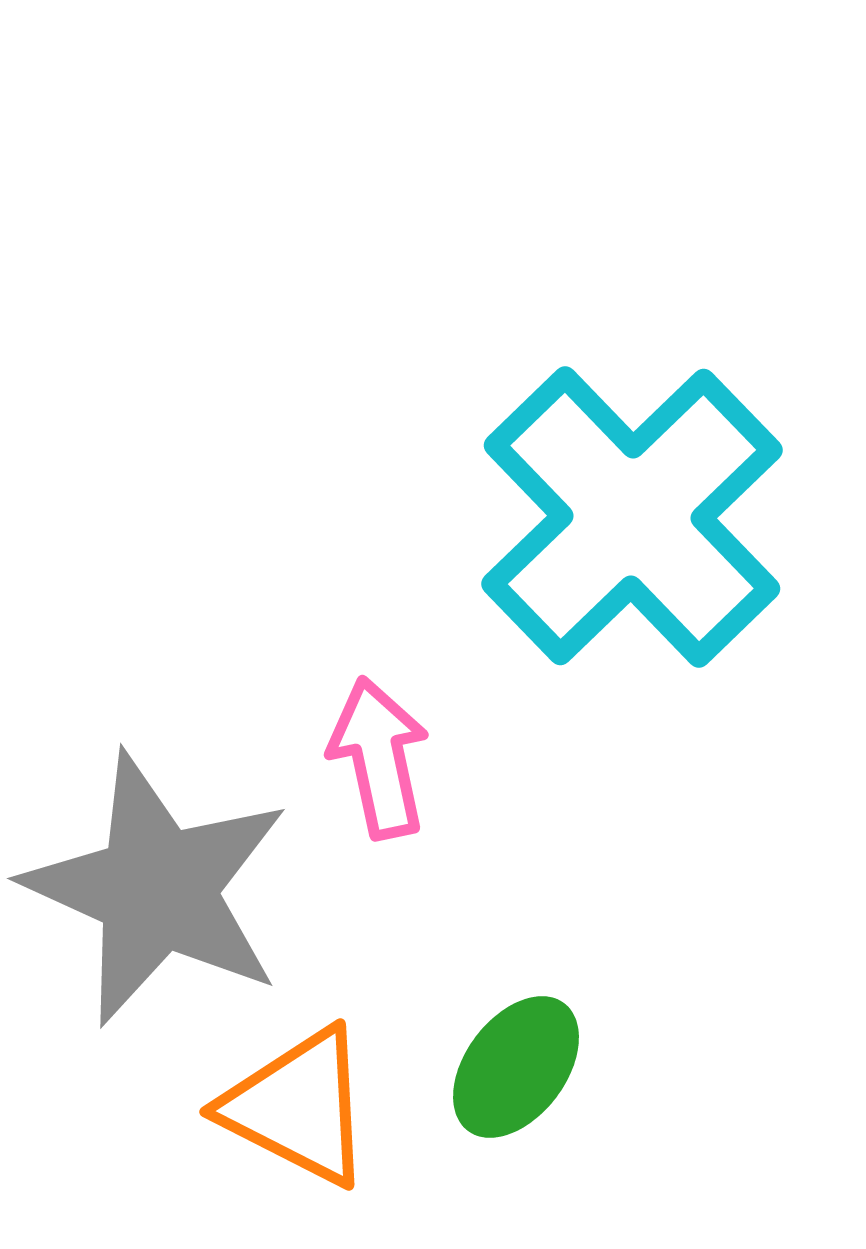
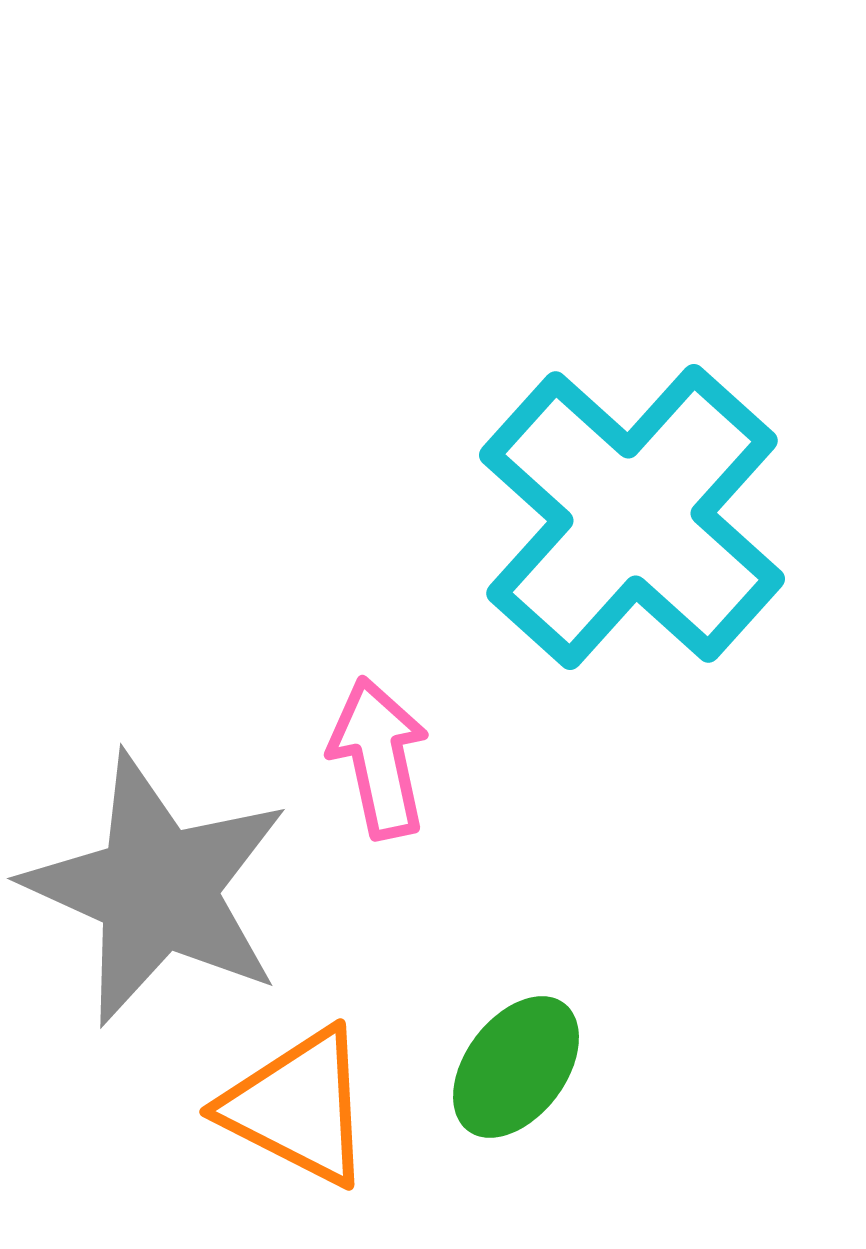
cyan cross: rotated 4 degrees counterclockwise
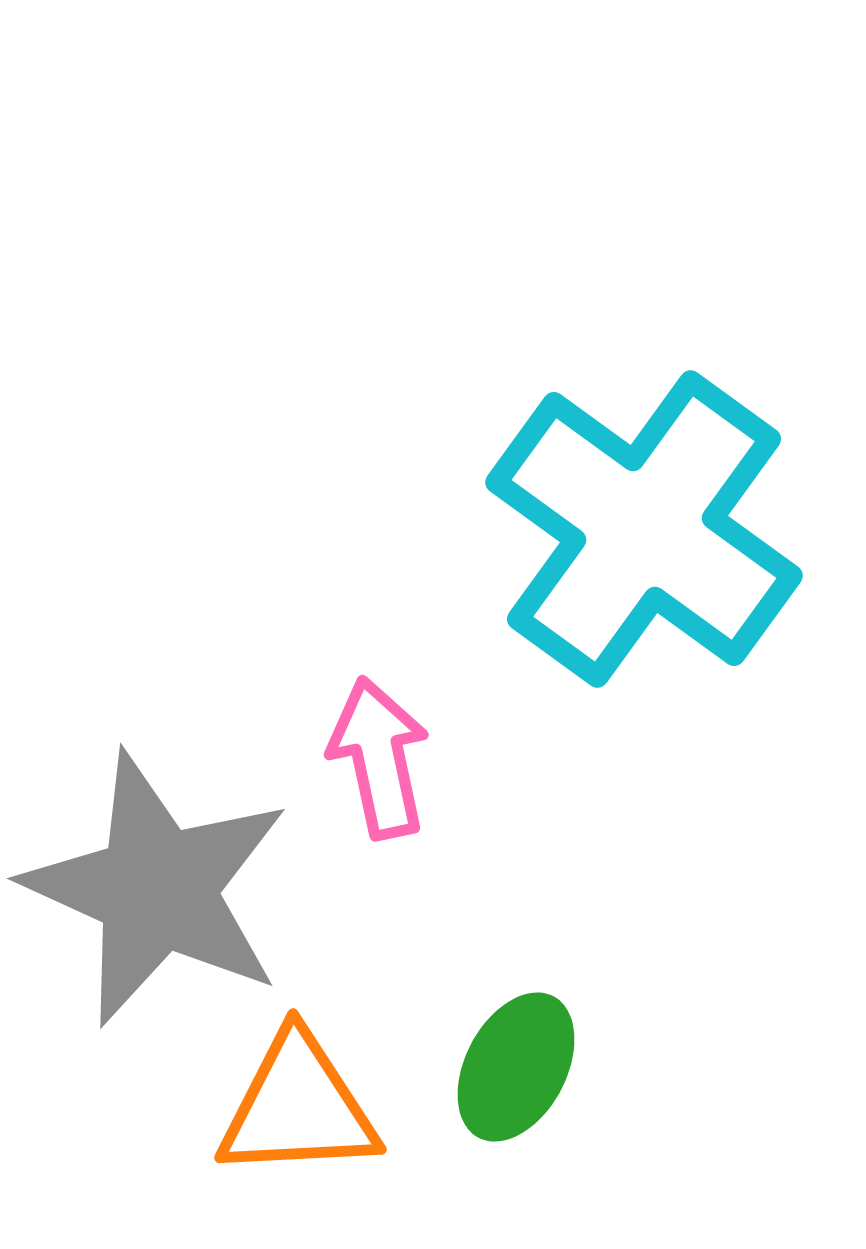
cyan cross: moved 12 px right, 12 px down; rotated 6 degrees counterclockwise
green ellipse: rotated 9 degrees counterclockwise
orange triangle: rotated 30 degrees counterclockwise
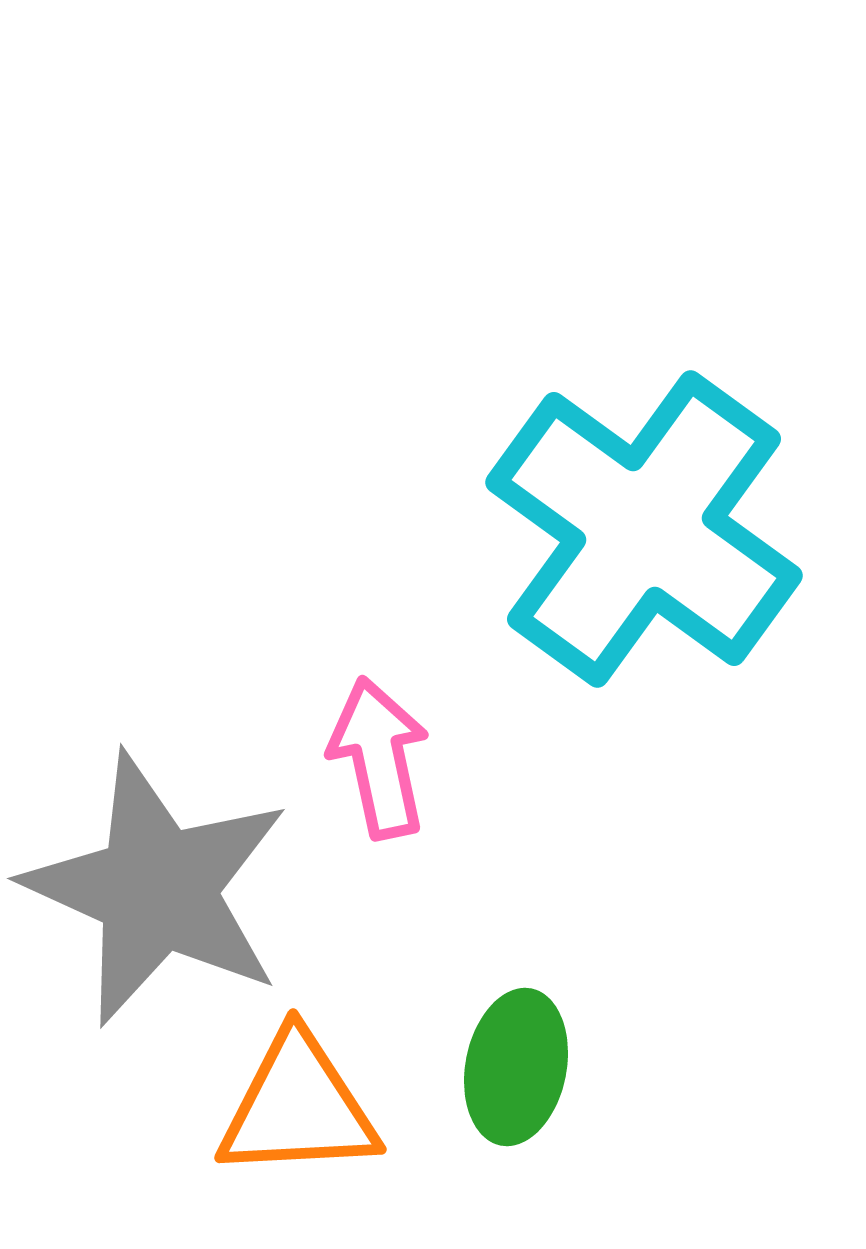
green ellipse: rotated 17 degrees counterclockwise
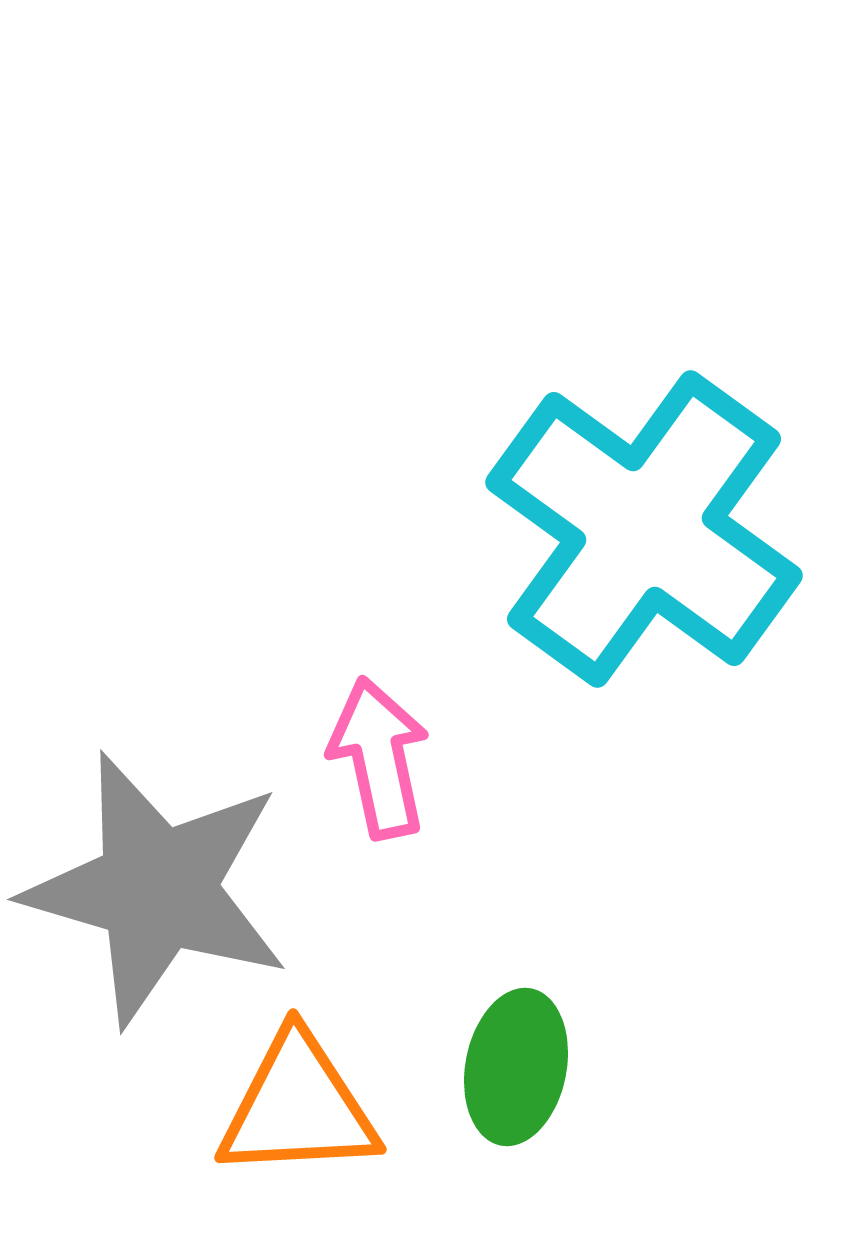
gray star: rotated 8 degrees counterclockwise
